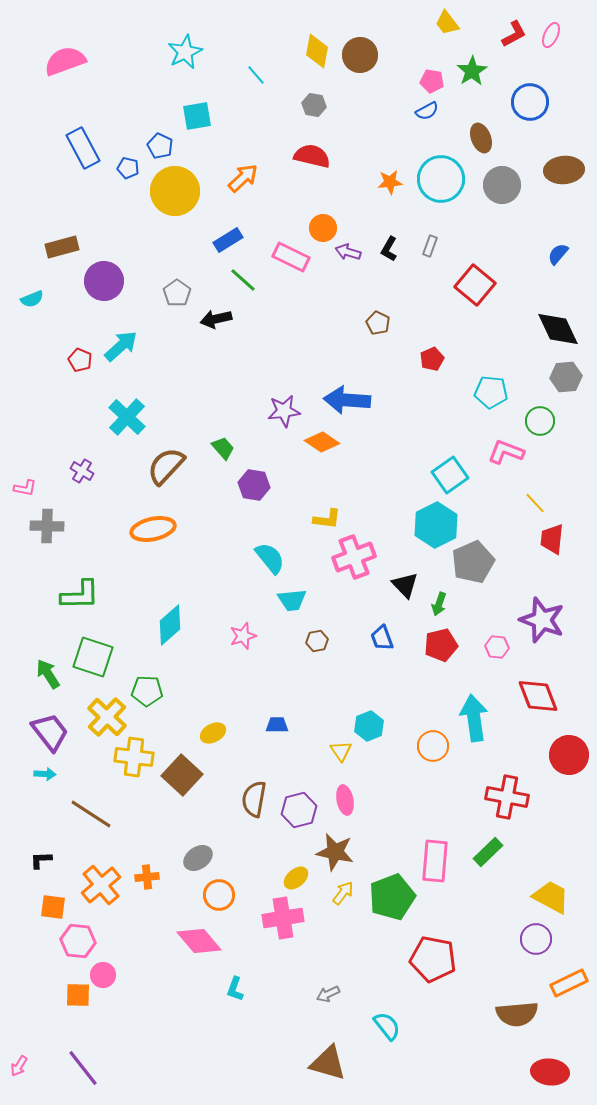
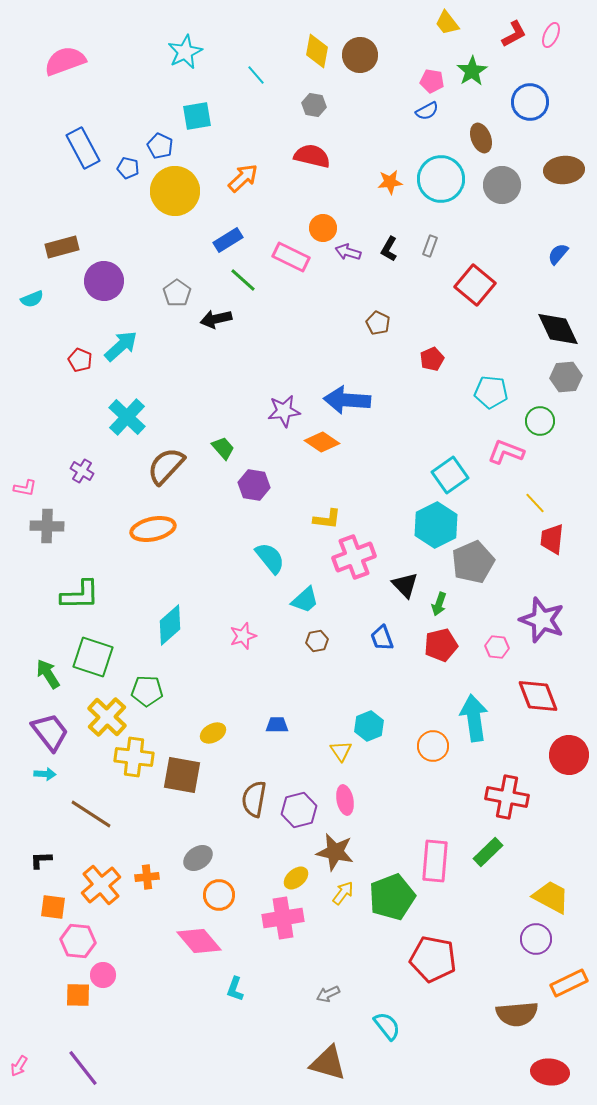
cyan trapezoid at (292, 600): moved 13 px right; rotated 36 degrees counterclockwise
brown square at (182, 775): rotated 33 degrees counterclockwise
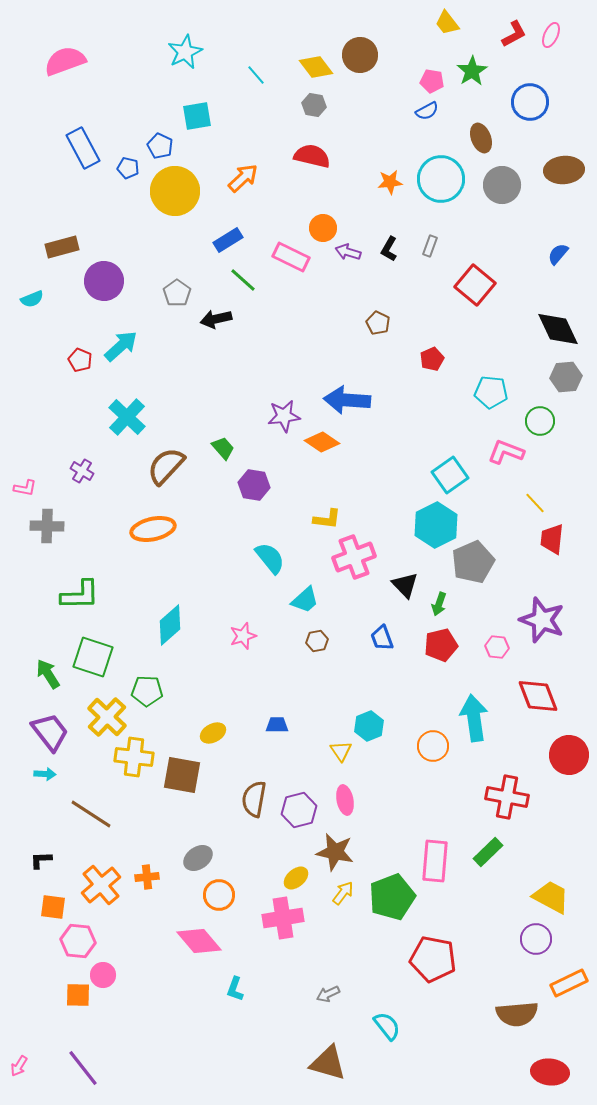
yellow diamond at (317, 51): moved 1 px left, 16 px down; rotated 48 degrees counterclockwise
purple star at (284, 411): moved 5 px down
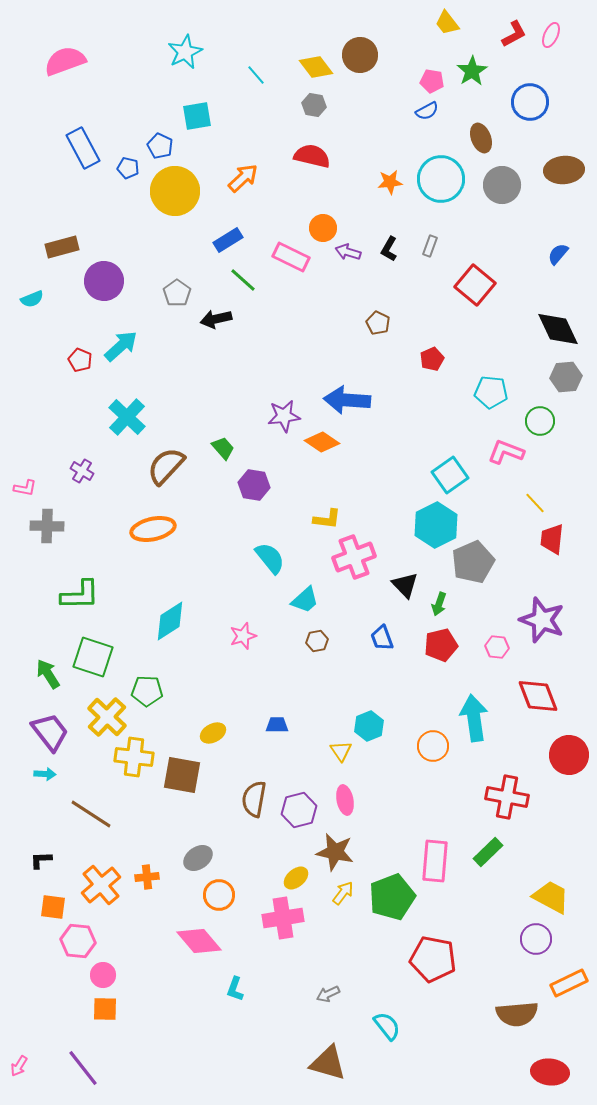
cyan diamond at (170, 625): moved 4 px up; rotated 9 degrees clockwise
orange square at (78, 995): moved 27 px right, 14 px down
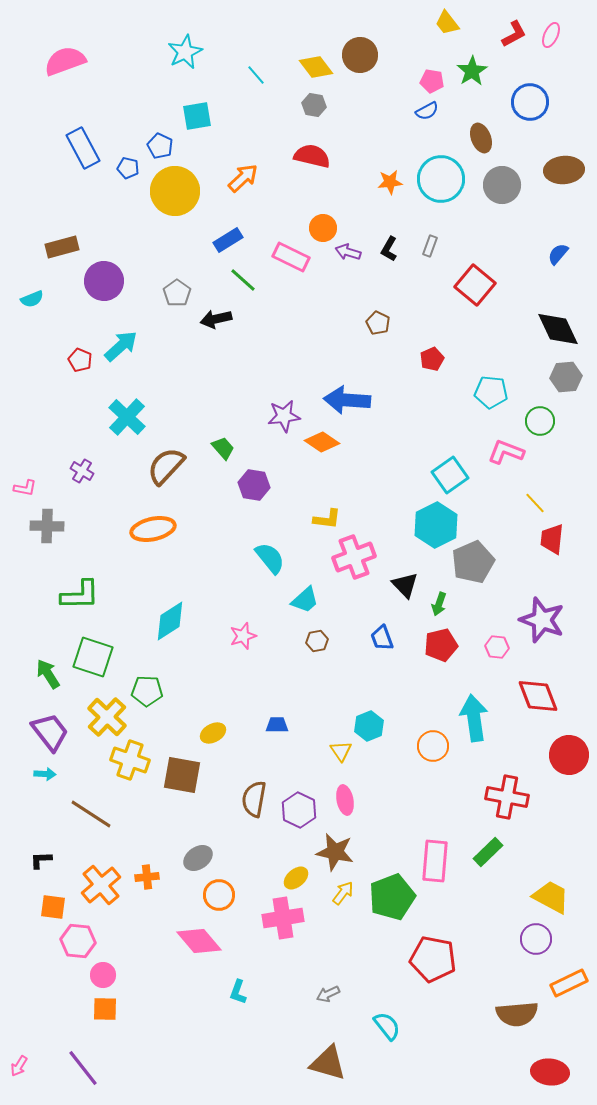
yellow cross at (134, 757): moved 4 px left, 3 px down; rotated 12 degrees clockwise
purple hexagon at (299, 810): rotated 20 degrees counterclockwise
cyan L-shape at (235, 989): moved 3 px right, 3 px down
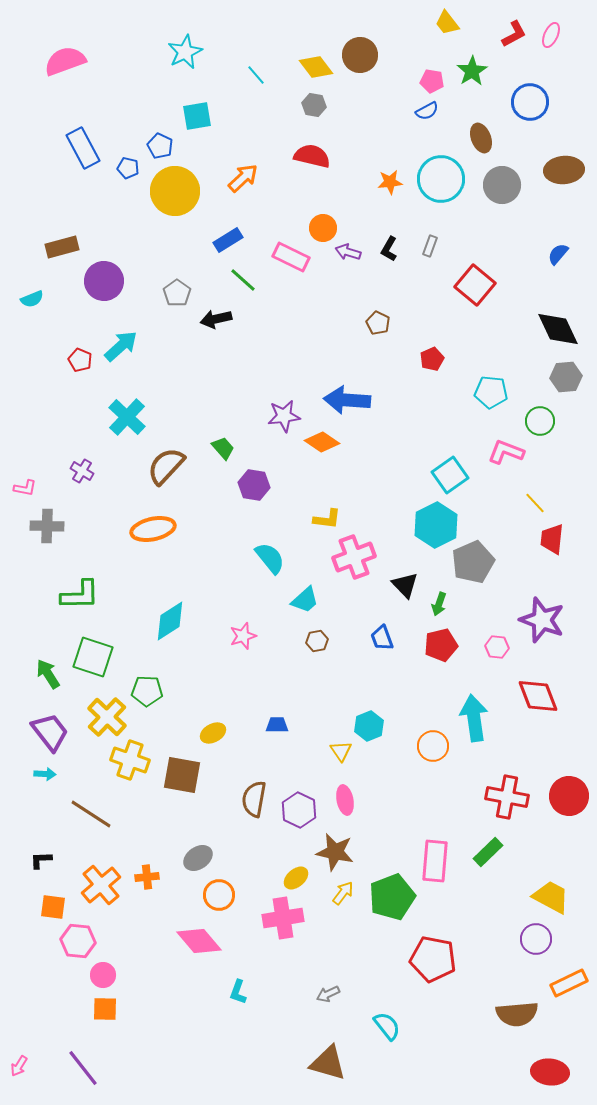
red circle at (569, 755): moved 41 px down
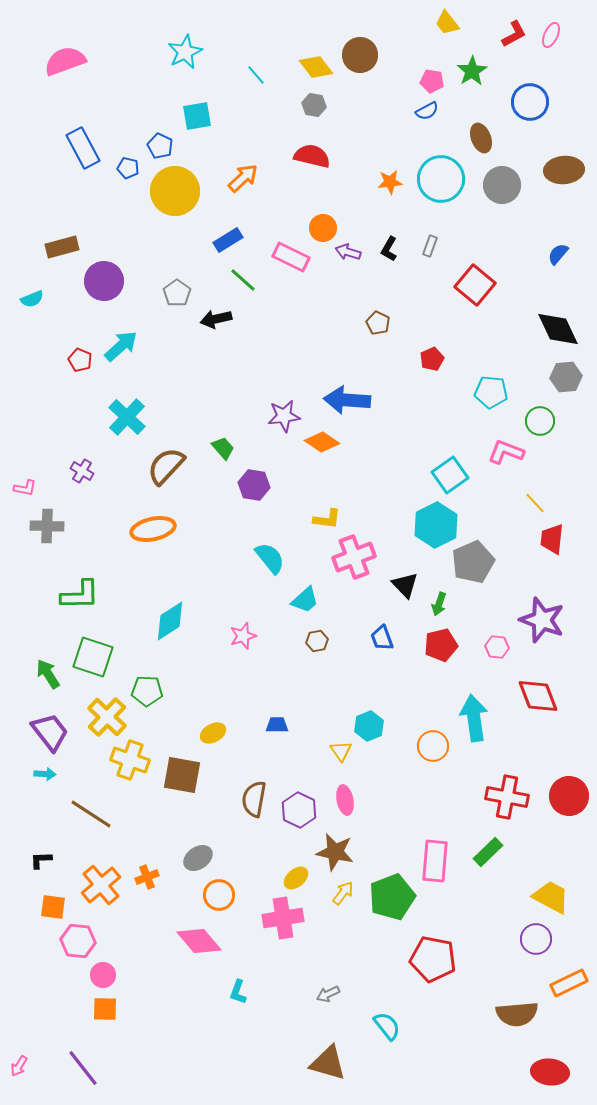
orange cross at (147, 877): rotated 15 degrees counterclockwise
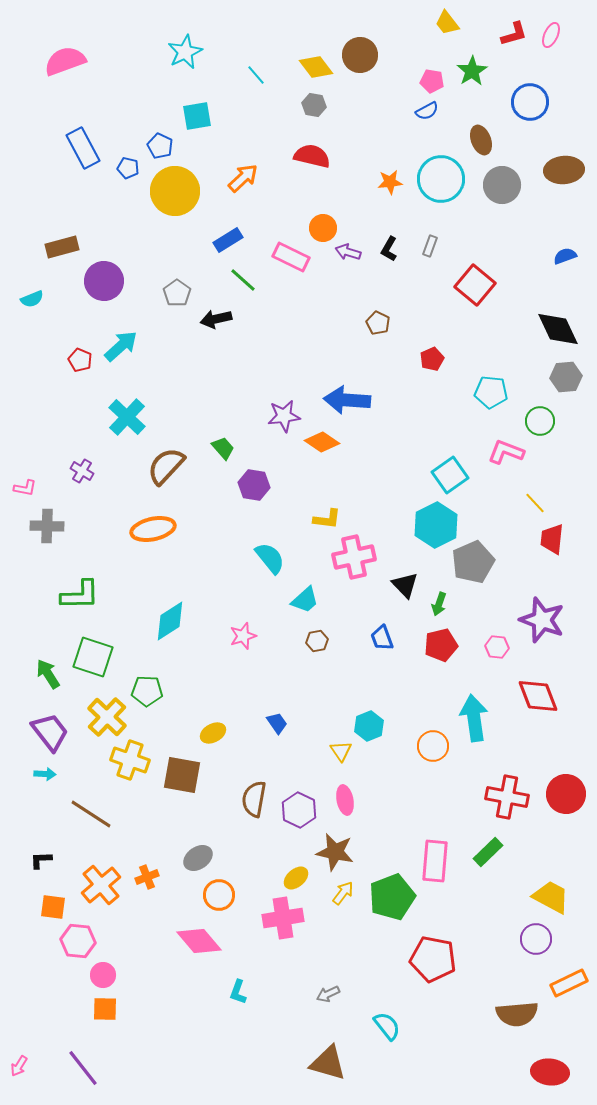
red L-shape at (514, 34): rotated 12 degrees clockwise
brown ellipse at (481, 138): moved 2 px down
blue semicircle at (558, 254): moved 7 px right, 2 px down; rotated 30 degrees clockwise
pink cross at (354, 557): rotated 9 degrees clockwise
blue trapezoid at (277, 725): moved 2 px up; rotated 55 degrees clockwise
red circle at (569, 796): moved 3 px left, 2 px up
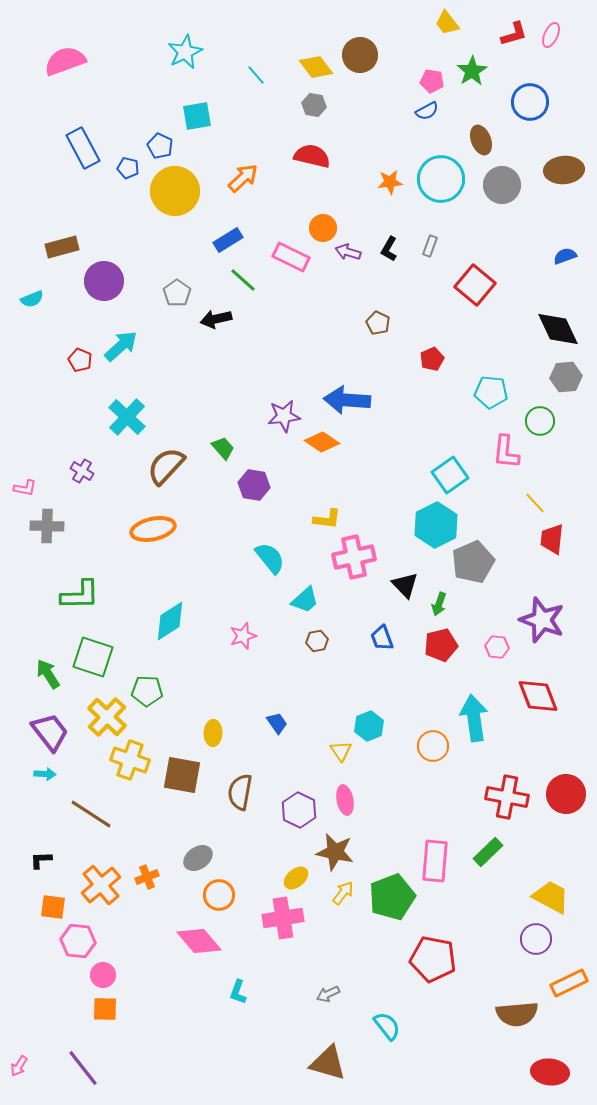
pink L-shape at (506, 452): rotated 105 degrees counterclockwise
yellow ellipse at (213, 733): rotated 60 degrees counterclockwise
brown semicircle at (254, 799): moved 14 px left, 7 px up
